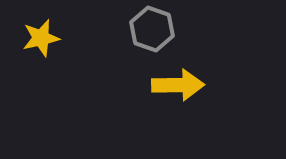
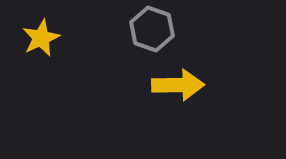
yellow star: rotated 12 degrees counterclockwise
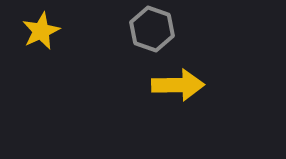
yellow star: moved 7 px up
